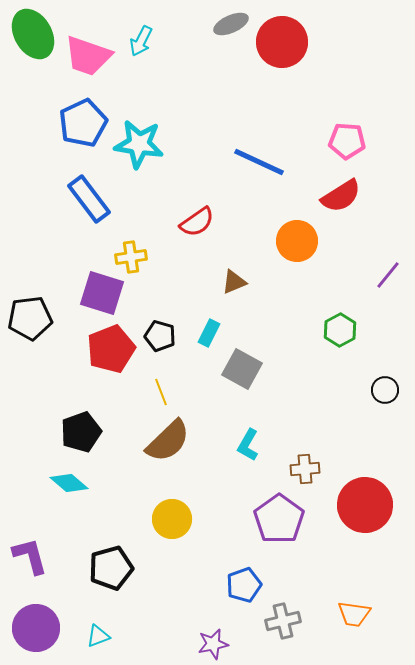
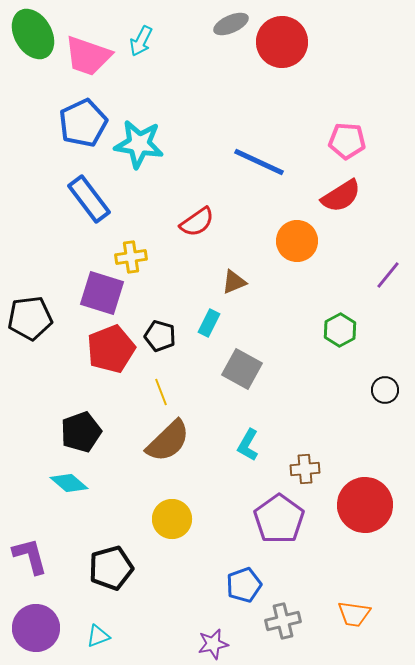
cyan rectangle at (209, 333): moved 10 px up
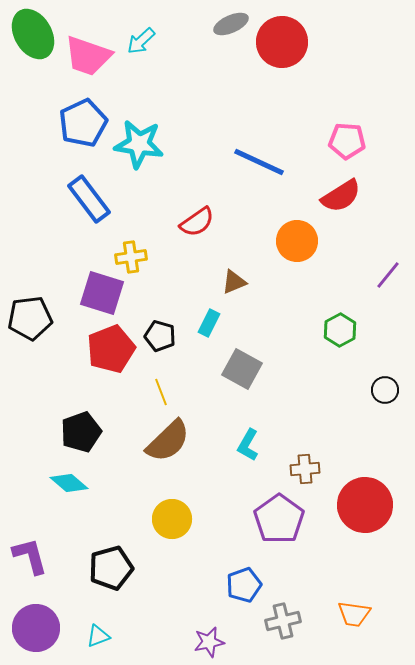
cyan arrow at (141, 41): rotated 20 degrees clockwise
purple star at (213, 644): moved 4 px left, 2 px up
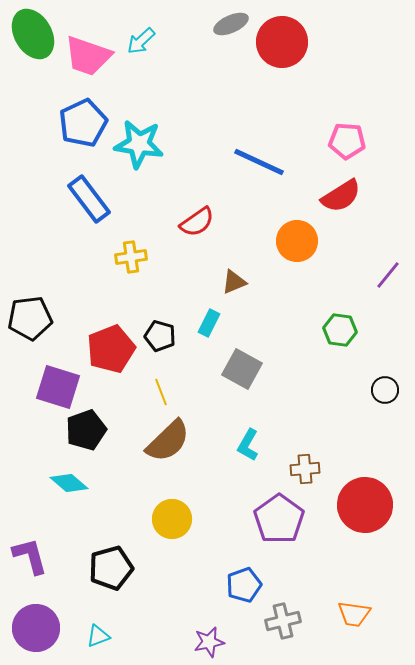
purple square at (102, 293): moved 44 px left, 94 px down
green hexagon at (340, 330): rotated 24 degrees counterclockwise
black pentagon at (81, 432): moved 5 px right, 2 px up
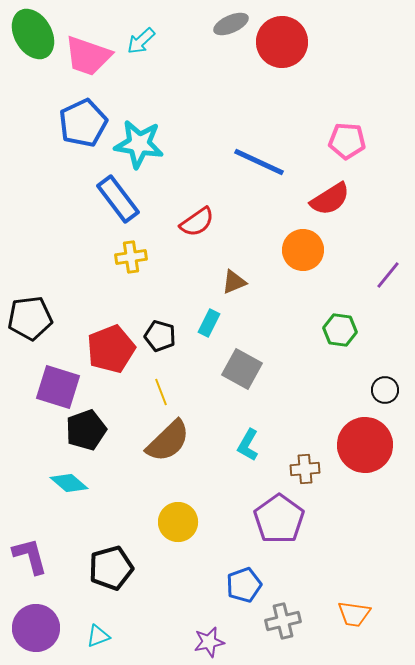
red semicircle at (341, 196): moved 11 px left, 3 px down
blue rectangle at (89, 199): moved 29 px right
orange circle at (297, 241): moved 6 px right, 9 px down
red circle at (365, 505): moved 60 px up
yellow circle at (172, 519): moved 6 px right, 3 px down
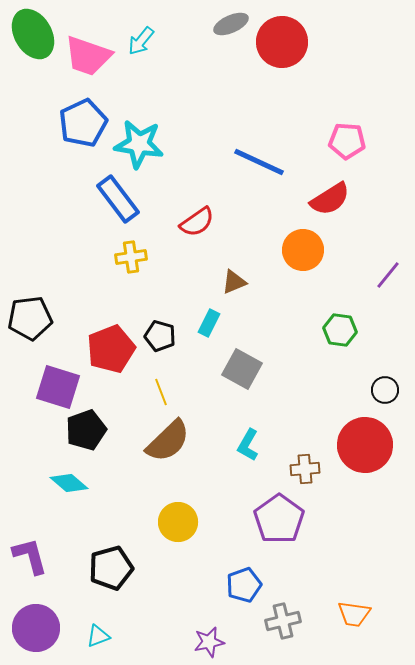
cyan arrow at (141, 41): rotated 8 degrees counterclockwise
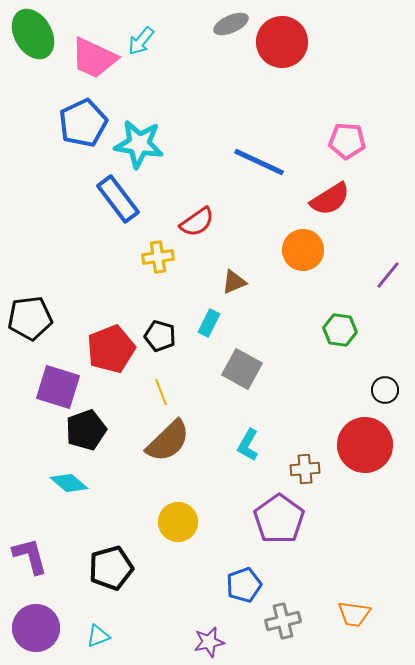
pink trapezoid at (88, 56): moved 6 px right, 2 px down; rotated 6 degrees clockwise
yellow cross at (131, 257): moved 27 px right
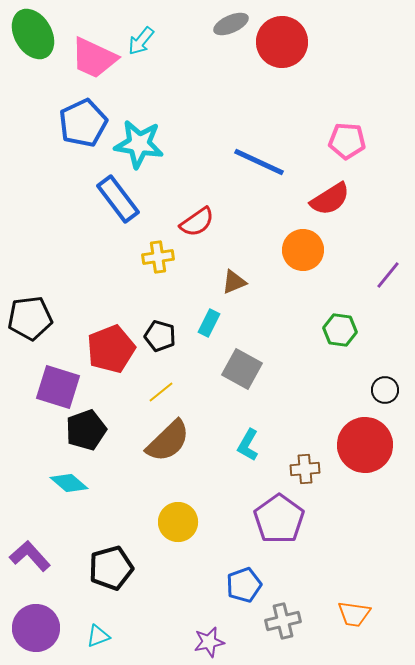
yellow line at (161, 392): rotated 72 degrees clockwise
purple L-shape at (30, 556): rotated 27 degrees counterclockwise
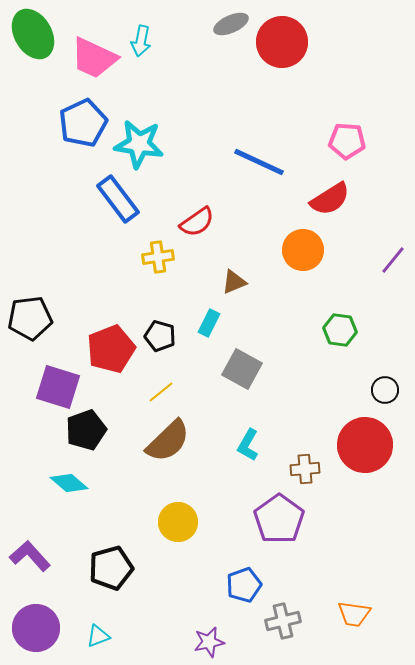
cyan arrow at (141, 41): rotated 28 degrees counterclockwise
purple line at (388, 275): moved 5 px right, 15 px up
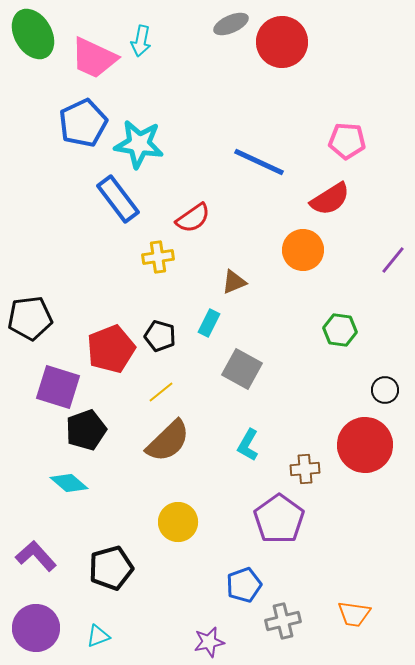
red semicircle at (197, 222): moved 4 px left, 4 px up
purple L-shape at (30, 556): moved 6 px right
